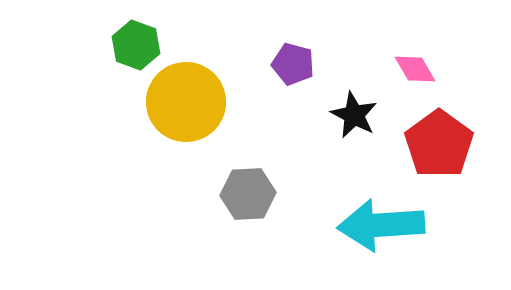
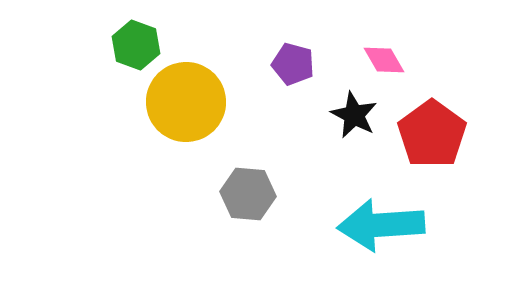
pink diamond: moved 31 px left, 9 px up
red pentagon: moved 7 px left, 10 px up
gray hexagon: rotated 8 degrees clockwise
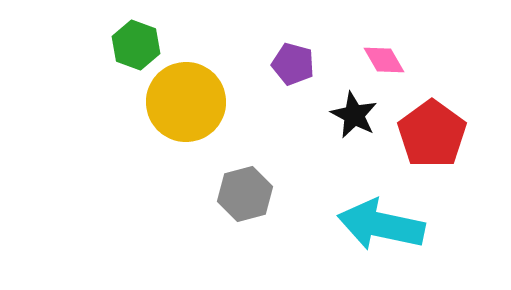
gray hexagon: moved 3 px left; rotated 20 degrees counterclockwise
cyan arrow: rotated 16 degrees clockwise
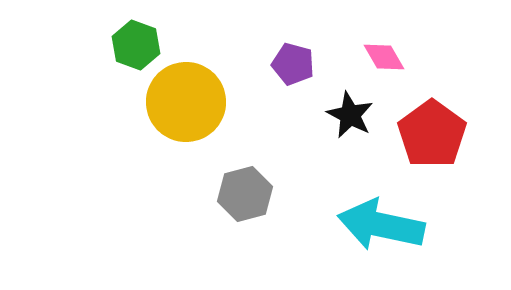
pink diamond: moved 3 px up
black star: moved 4 px left
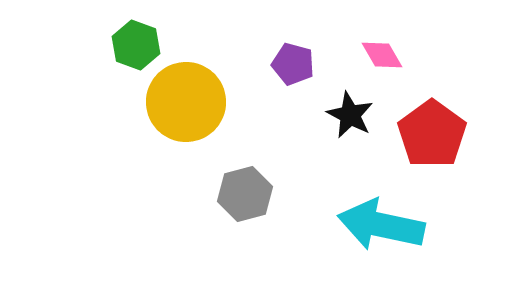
pink diamond: moved 2 px left, 2 px up
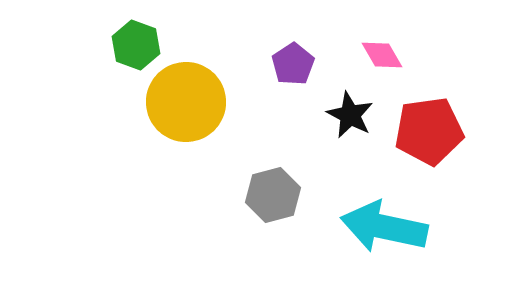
purple pentagon: rotated 24 degrees clockwise
red pentagon: moved 3 px left, 3 px up; rotated 28 degrees clockwise
gray hexagon: moved 28 px right, 1 px down
cyan arrow: moved 3 px right, 2 px down
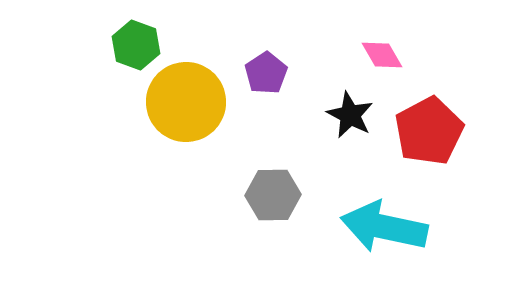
purple pentagon: moved 27 px left, 9 px down
red pentagon: rotated 20 degrees counterclockwise
gray hexagon: rotated 14 degrees clockwise
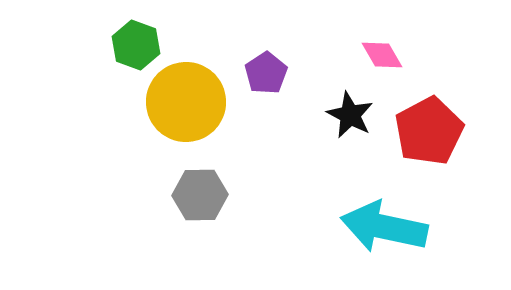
gray hexagon: moved 73 px left
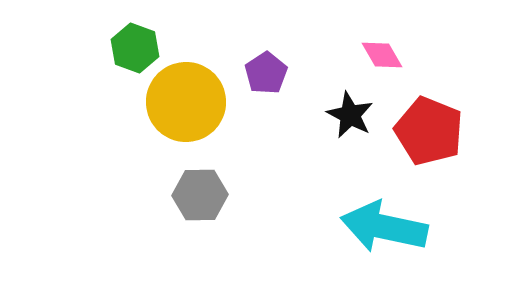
green hexagon: moved 1 px left, 3 px down
red pentagon: rotated 22 degrees counterclockwise
